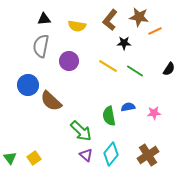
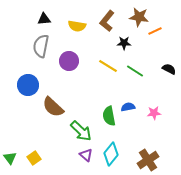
brown L-shape: moved 3 px left, 1 px down
black semicircle: rotated 96 degrees counterclockwise
brown semicircle: moved 2 px right, 6 px down
brown cross: moved 5 px down
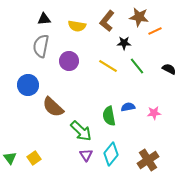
green line: moved 2 px right, 5 px up; rotated 18 degrees clockwise
purple triangle: rotated 16 degrees clockwise
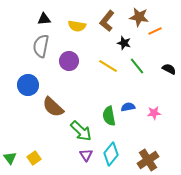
black star: rotated 16 degrees clockwise
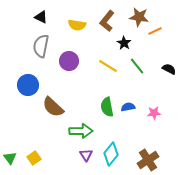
black triangle: moved 3 px left, 2 px up; rotated 32 degrees clockwise
yellow semicircle: moved 1 px up
black star: rotated 16 degrees clockwise
green semicircle: moved 2 px left, 9 px up
green arrow: rotated 45 degrees counterclockwise
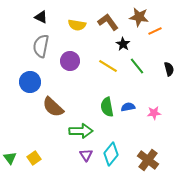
brown L-shape: moved 1 px right, 1 px down; rotated 105 degrees clockwise
black star: moved 1 px left, 1 px down
purple circle: moved 1 px right
black semicircle: rotated 48 degrees clockwise
blue circle: moved 2 px right, 3 px up
brown cross: rotated 20 degrees counterclockwise
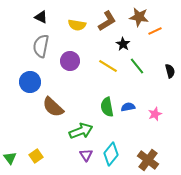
brown L-shape: moved 1 px left, 1 px up; rotated 95 degrees clockwise
black semicircle: moved 1 px right, 2 px down
pink star: moved 1 px right, 1 px down; rotated 16 degrees counterclockwise
green arrow: rotated 20 degrees counterclockwise
yellow square: moved 2 px right, 2 px up
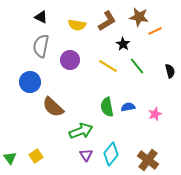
purple circle: moved 1 px up
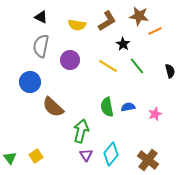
brown star: moved 1 px up
green arrow: rotated 55 degrees counterclockwise
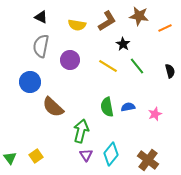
orange line: moved 10 px right, 3 px up
